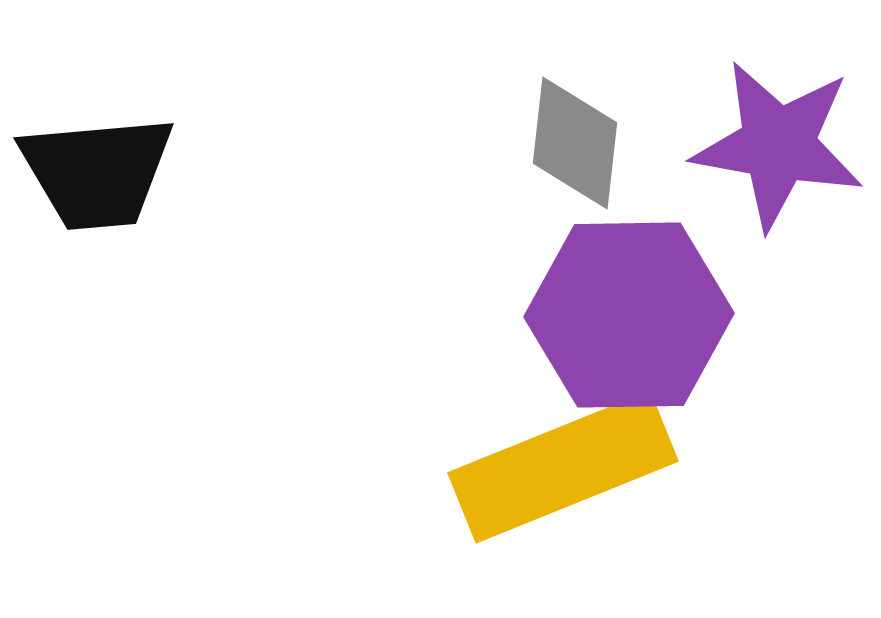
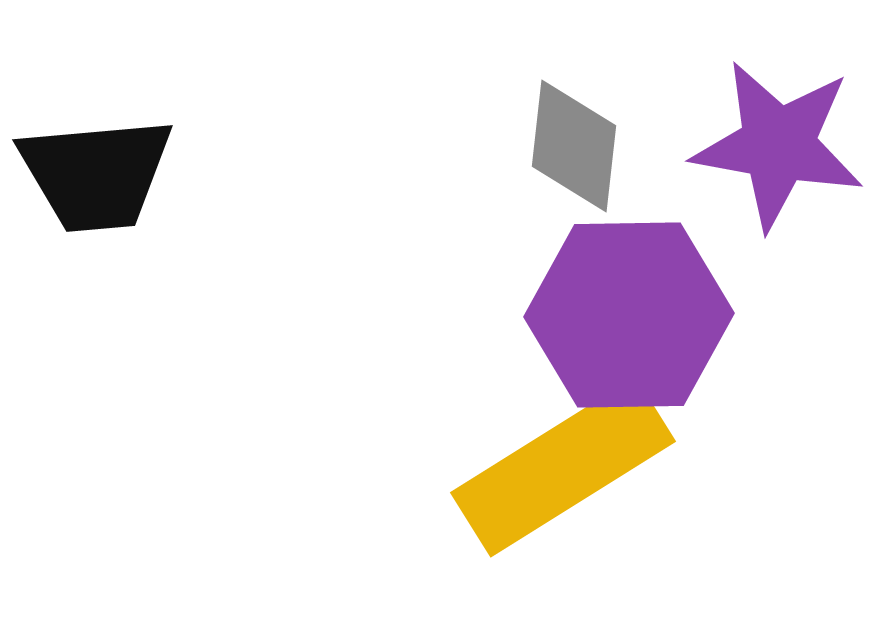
gray diamond: moved 1 px left, 3 px down
black trapezoid: moved 1 px left, 2 px down
yellow rectangle: rotated 10 degrees counterclockwise
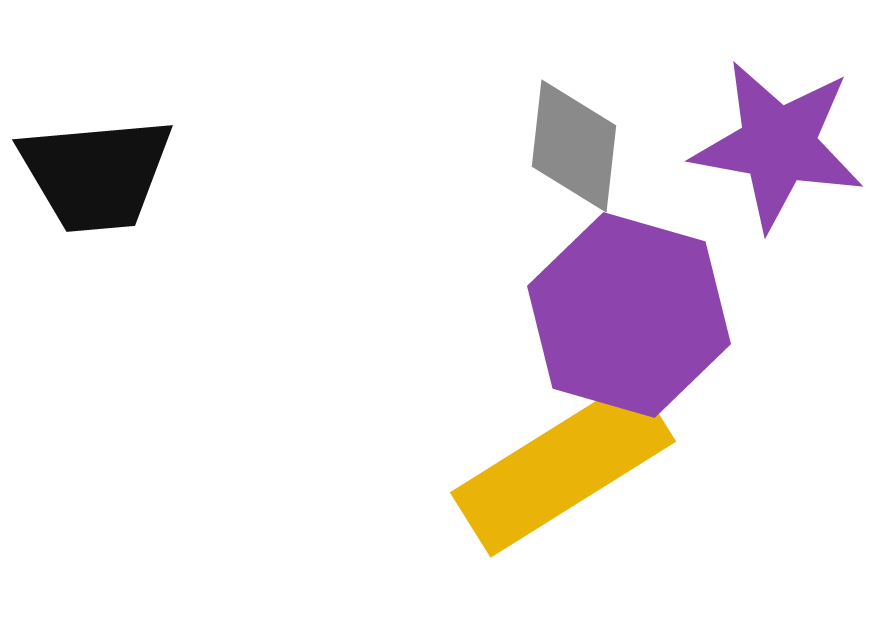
purple hexagon: rotated 17 degrees clockwise
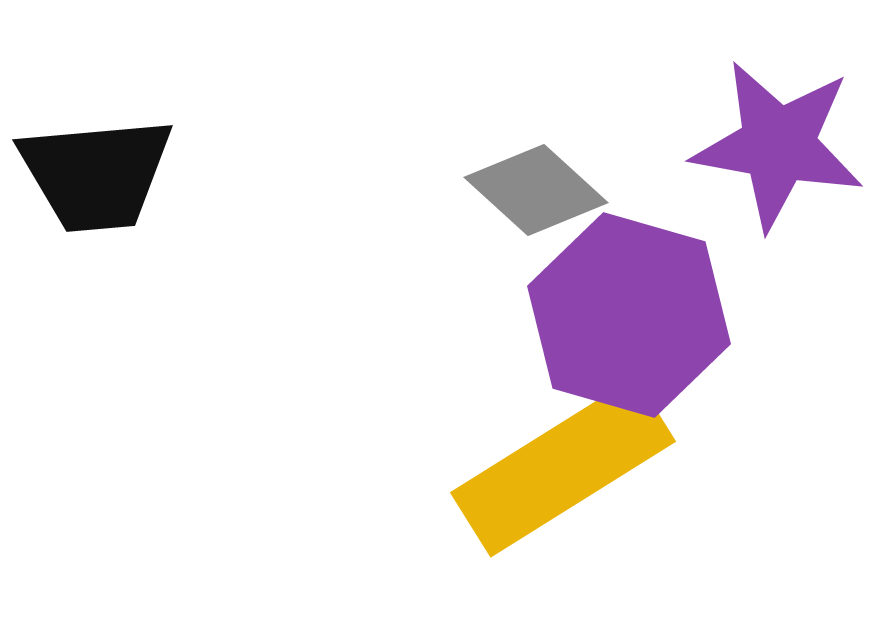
gray diamond: moved 38 px left, 44 px down; rotated 54 degrees counterclockwise
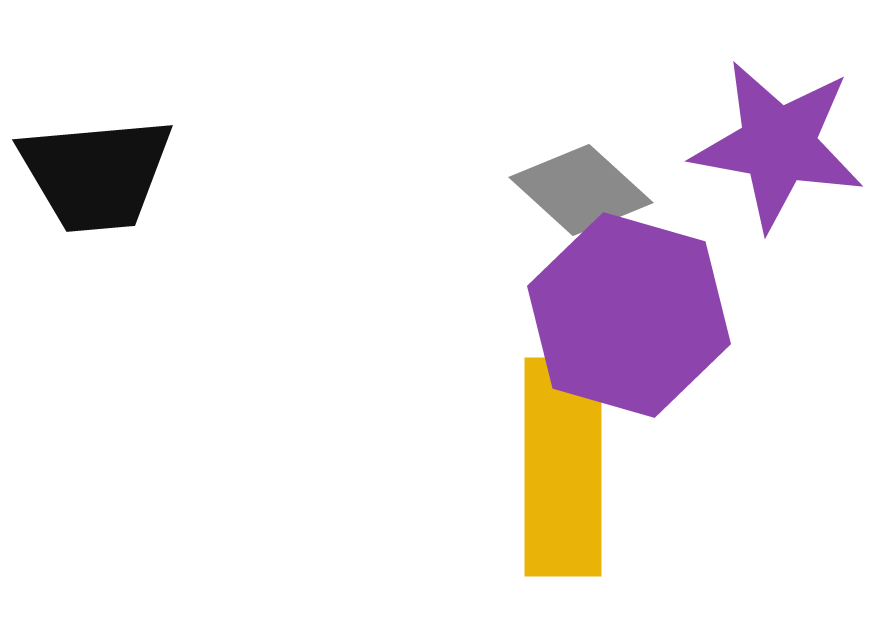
gray diamond: moved 45 px right
yellow rectangle: rotated 58 degrees counterclockwise
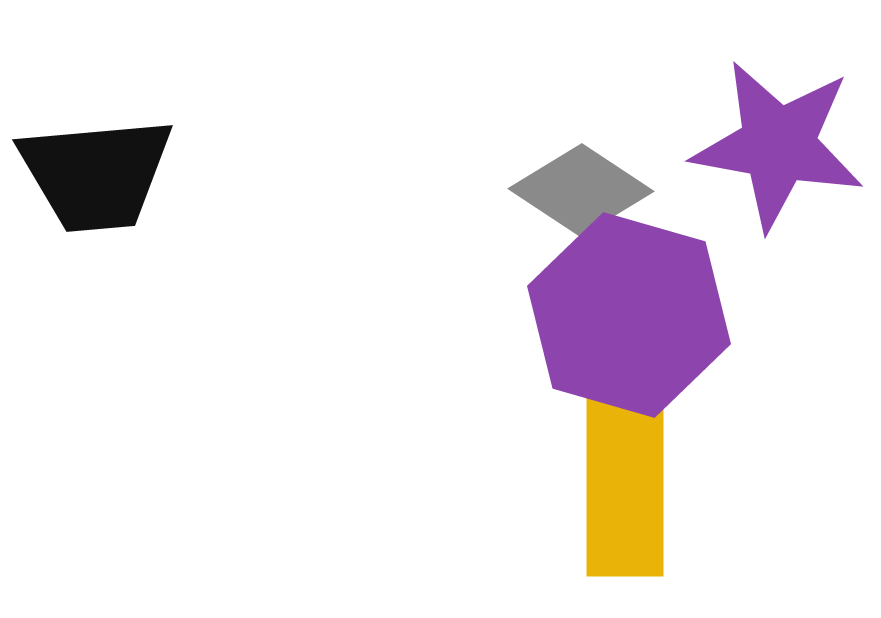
gray diamond: rotated 9 degrees counterclockwise
yellow rectangle: moved 62 px right
